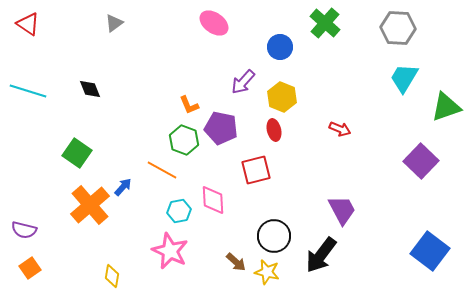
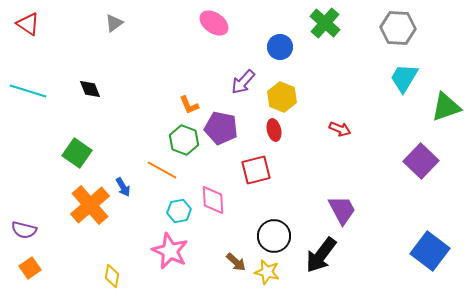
blue arrow: rotated 108 degrees clockwise
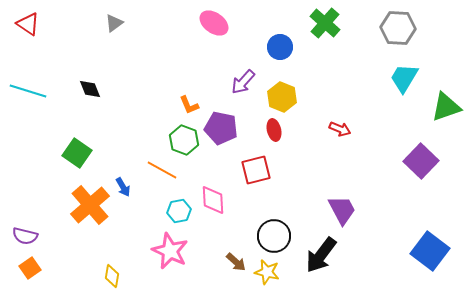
purple semicircle: moved 1 px right, 6 px down
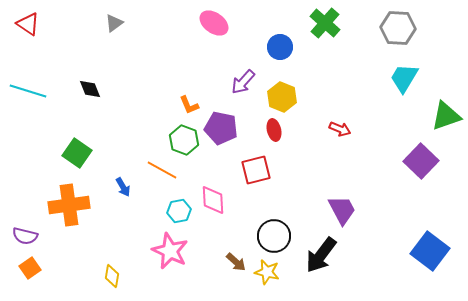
green triangle: moved 9 px down
orange cross: moved 21 px left; rotated 33 degrees clockwise
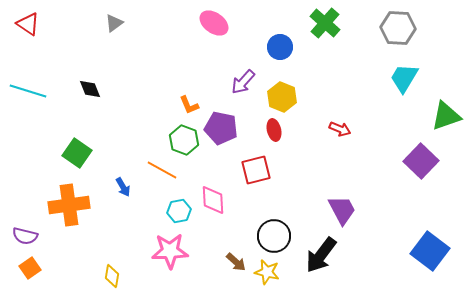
pink star: rotated 27 degrees counterclockwise
